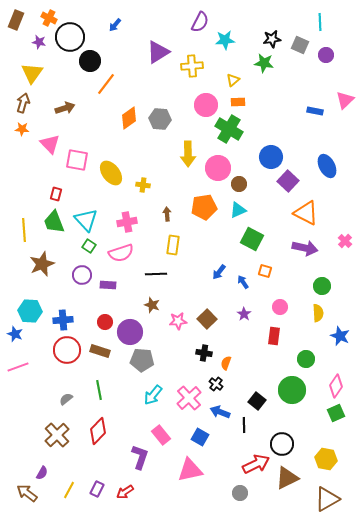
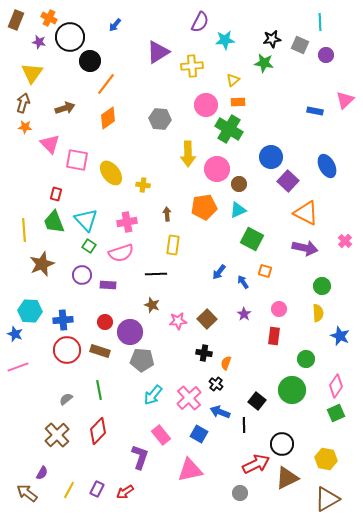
orange diamond at (129, 118): moved 21 px left
orange star at (22, 129): moved 3 px right, 2 px up
pink circle at (218, 168): moved 1 px left, 1 px down
pink circle at (280, 307): moved 1 px left, 2 px down
blue square at (200, 437): moved 1 px left, 3 px up
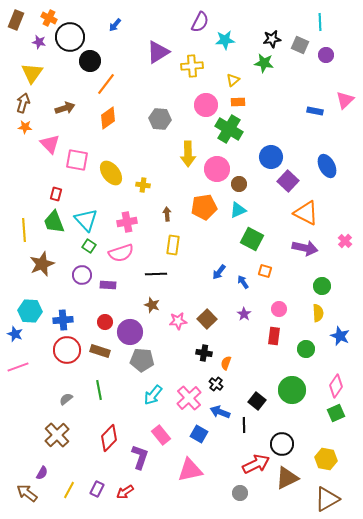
green circle at (306, 359): moved 10 px up
red diamond at (98, 431): moved 11 px right, 7 px down
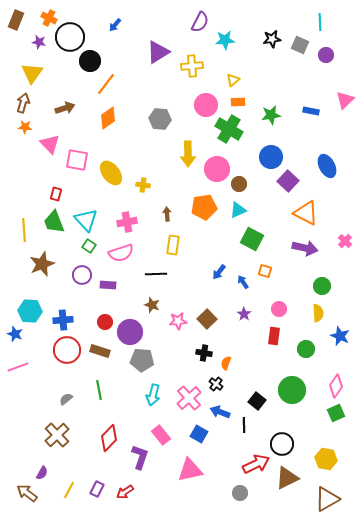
green star at (264, 63): moved 7 px right, 52 px down; rotated 18 degrees counterclockwise
blue rectangle at (315, 111): moved 4 px left
cyan arrow at (153, 395): rotated 25 degrees counterclockwise
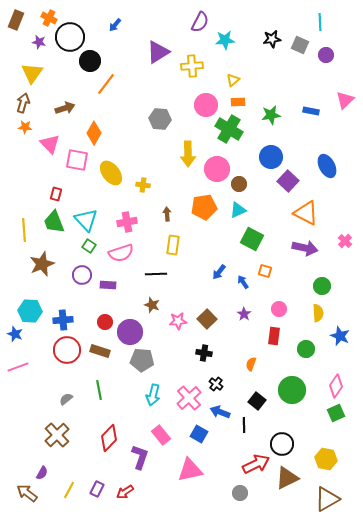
orange diamond at (108, 118): moved 14 px left, 15 px down; rotated 25 degrees counterclockwise
orange semicircle at (226, 363): moved 25 px right, 1 px down
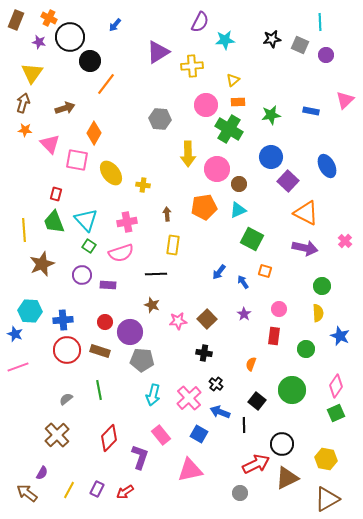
orange star at (25, 127): moved 3 px down
